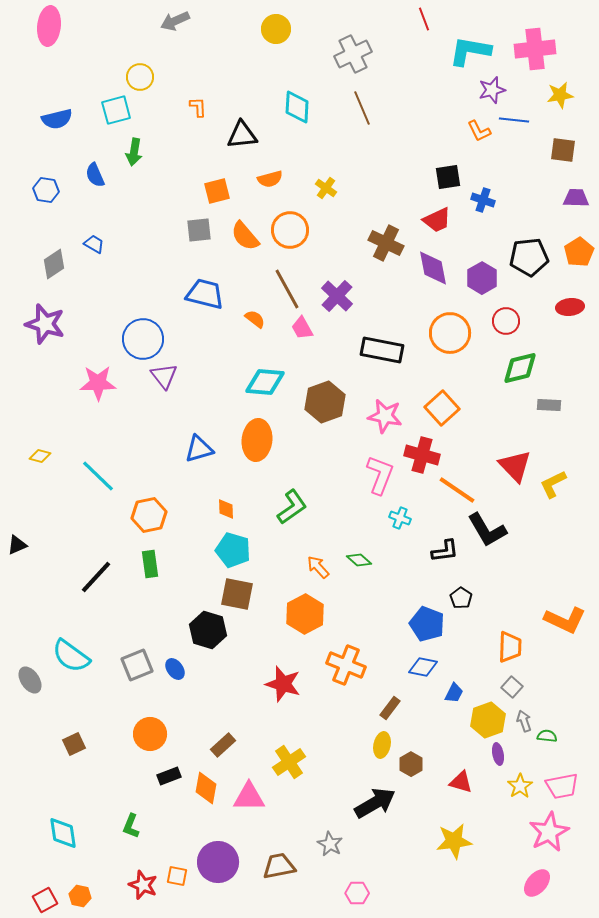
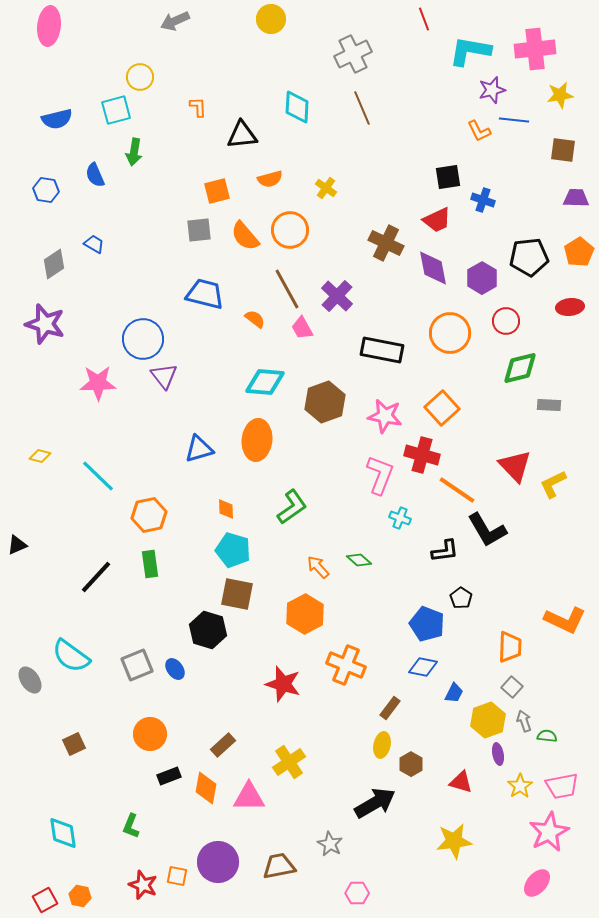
yellow circle at (276, 29): moved 5 px left, 10 px up
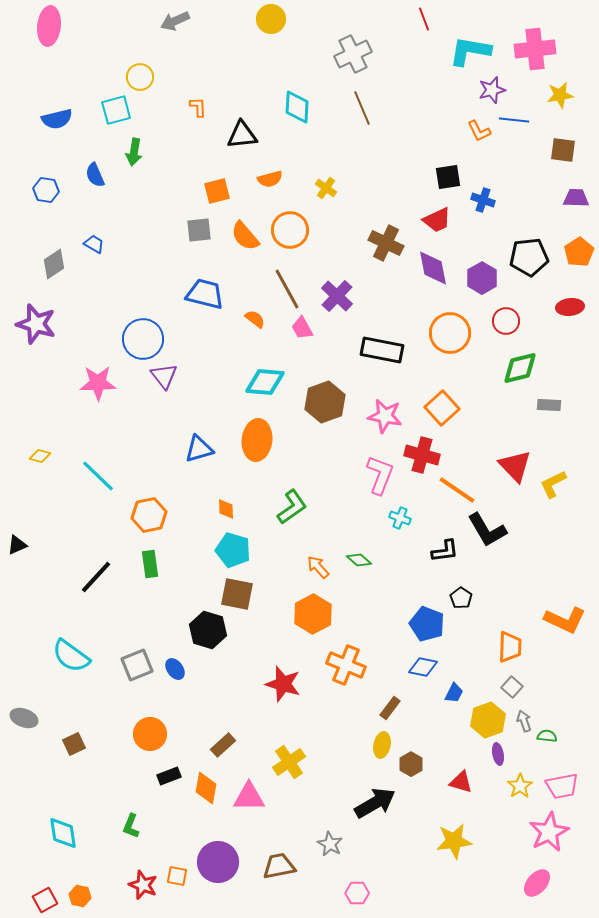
purple star at (45, 324): moved 9 px left
orange hexagon at (305, 614): moved 8 px right
gray ellipse at (30, 680): moved 6 px left, 38 px down; rotated 36 degrees counterclockwise
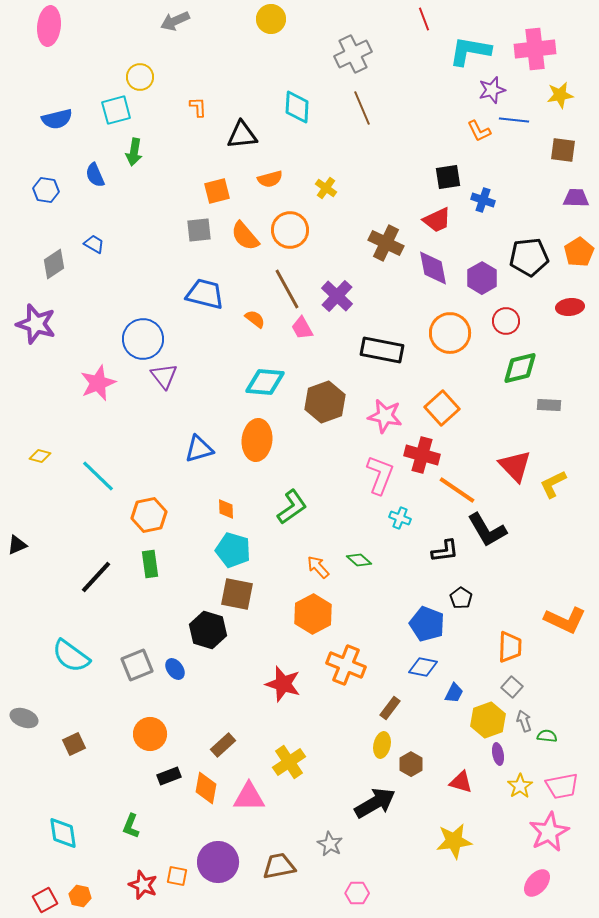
pink star at (98, 383): rotated 21 degrees counterclockwise
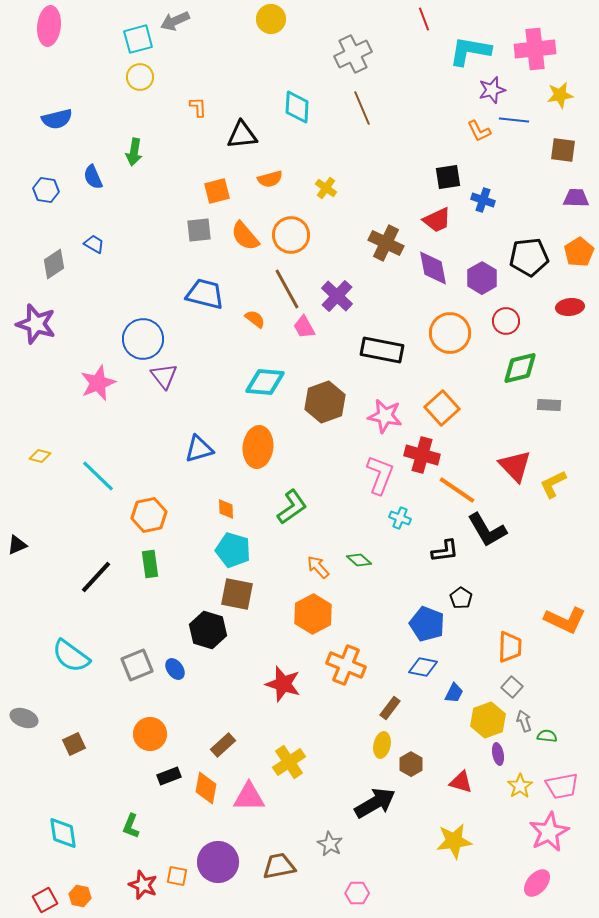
cyan square at (116, 110): moved 22 px right, 71 px up
blue semicircle at (95, 175): moved 2 px left, 2 px down
orange circle at (290, 230): moved 1 px right, 5 px down
pink trapezoid at (302, 328): moved 2 px right, 1 px up
orange ellipse at (257, 440): moved 1 px right, 7 px down
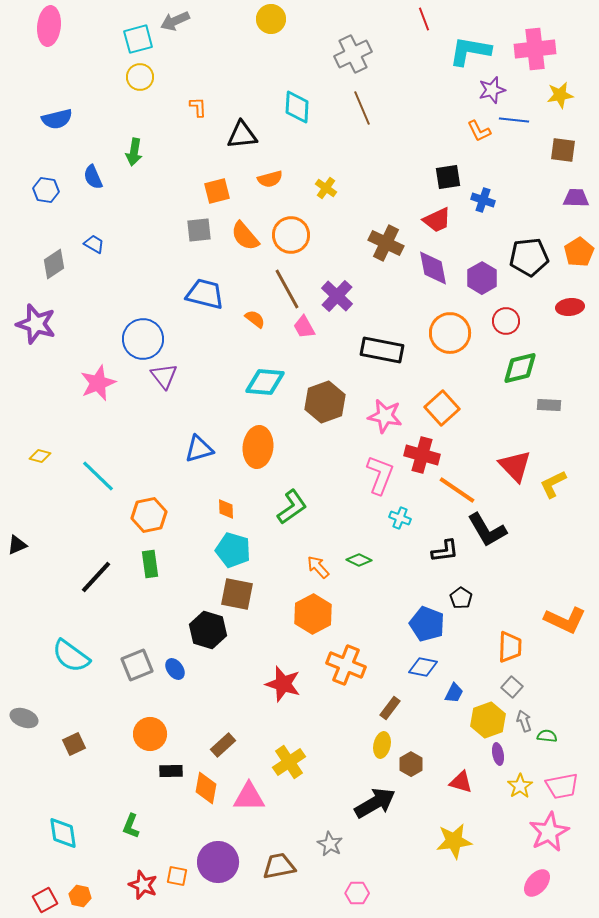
green diamond at (359, 560): rotated 15 degrees counterclockwise
black rectangle at (169, 776): moved 2 px right, 5 px up; rotated 20 degrees clockwise
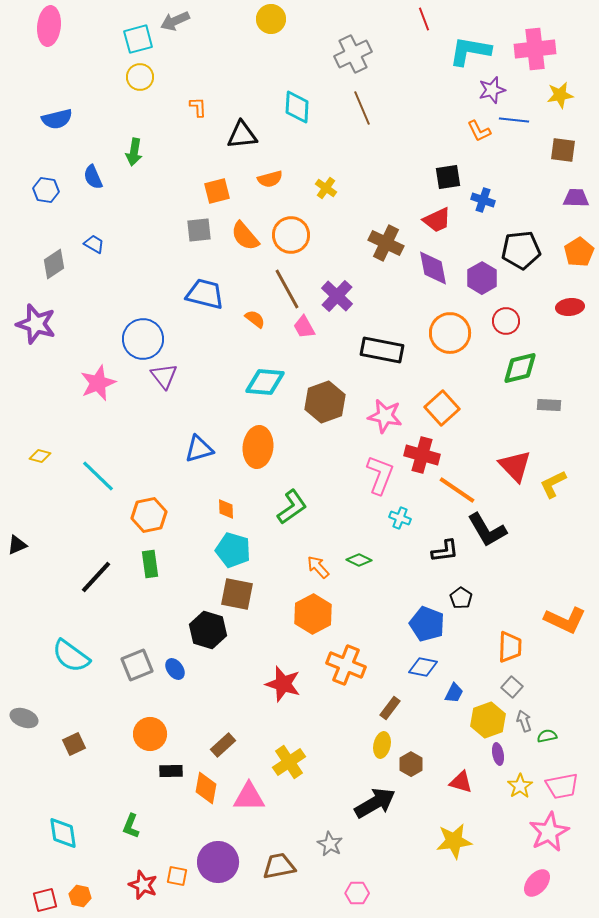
black pentagon at (529, 257): moved 8 px left, 7 px up
green semicircle at (547, 736): rotated 18 degrees counterclockwise
red square at (45, 900): rotated 15 degrees clockwise
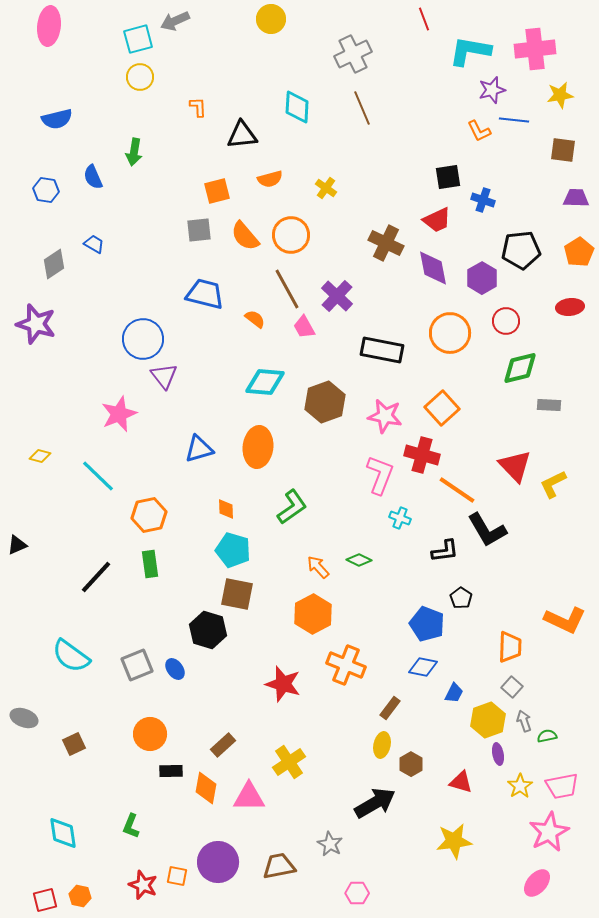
pink star at (98, 383): moved 21 px right, 31 px down
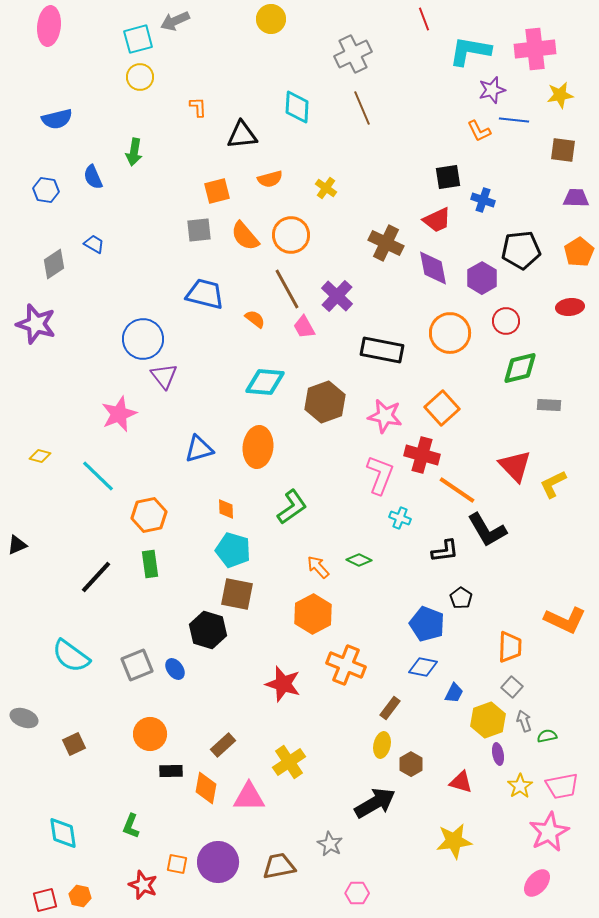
orange square at (177, 876): moved 12 px up
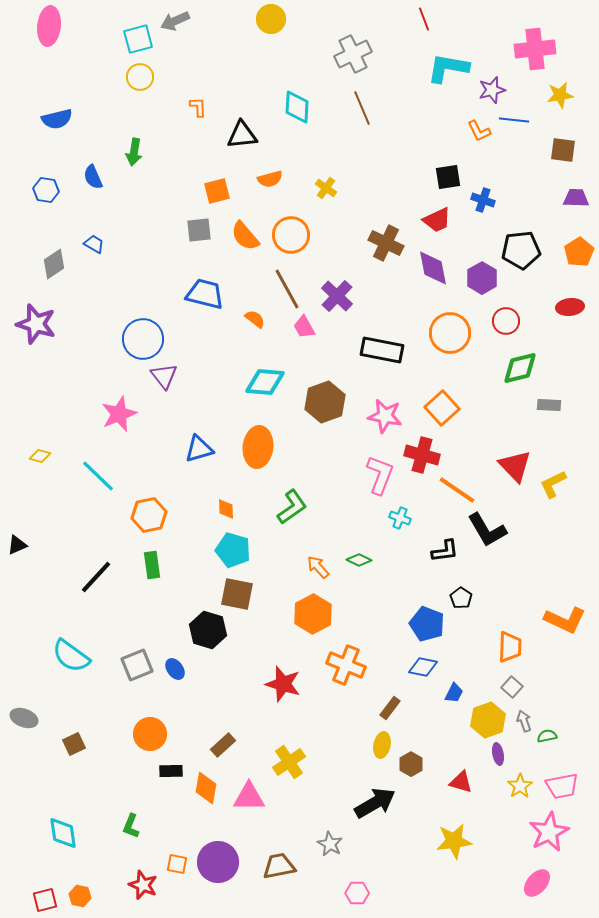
cyan L-shape at (470, 51): moved 22 px left, 17 px down
green rectangle at (150, 564): moved 2 px right, 1 px down
